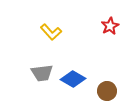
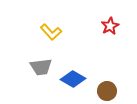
gray trapezoid: moved 1 px left, 6 px up
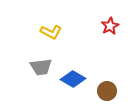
yellow L-shape: rotated 20 degrees counterclockwise
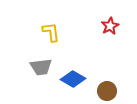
yellow L-shape: rotated 125 degrees counterclockwise
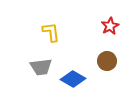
brown circle: moved 30 px up
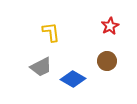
gray trapezoid: rotated 20 degrees counterclockwise
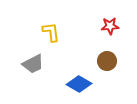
red star: rotated 24 degrees clockwise
gray trapezoid: moved 8 px left, 3 px up
blue diamond: moved 6 px right, 5 px down
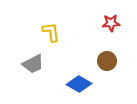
red star: moved 1 px right, 3 px up
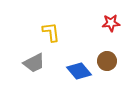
gray trapezoid: moved 1 px right, 1 px up
blue diamond: moved 13 px up; rotated 20 degrees clockwise
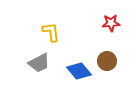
gray trapezoid: moved 5 px right
